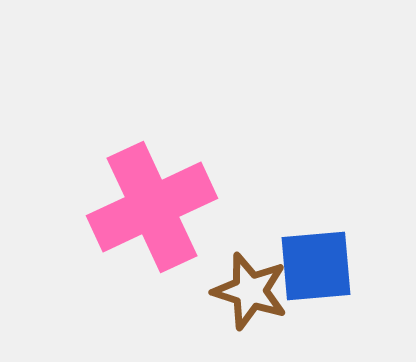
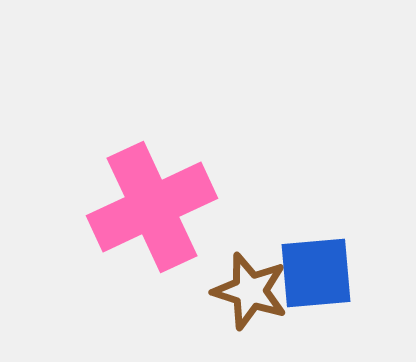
blue square: moved 7 px down
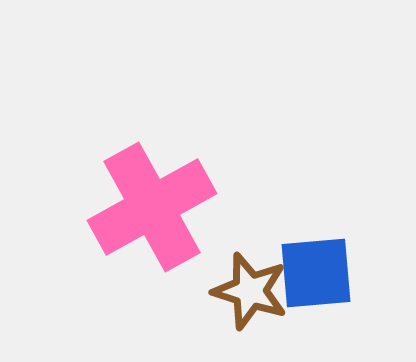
pink cross: rotated 4 degrees counterclockwise
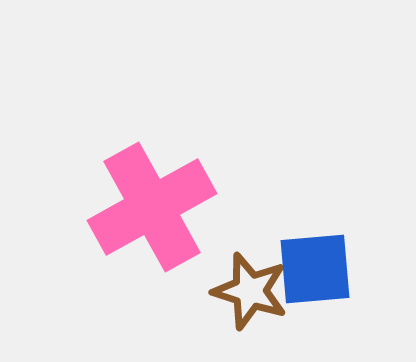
blue square: moved 1 px left, 4 px up
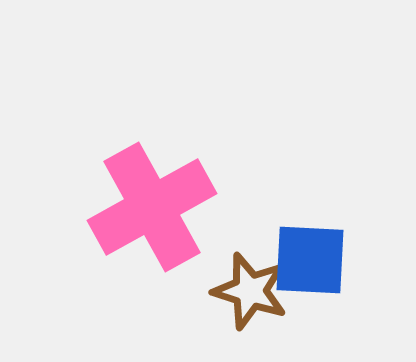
blue square: moved 5 px left, 9 px up; rotated 8 degrees clockwise
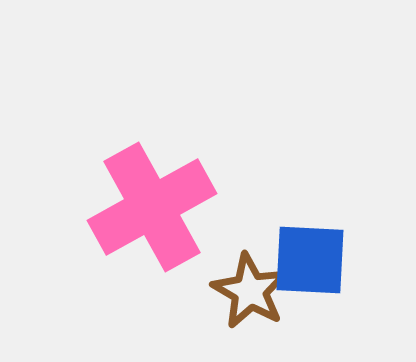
brown star: rotated 12 degrees clockwise
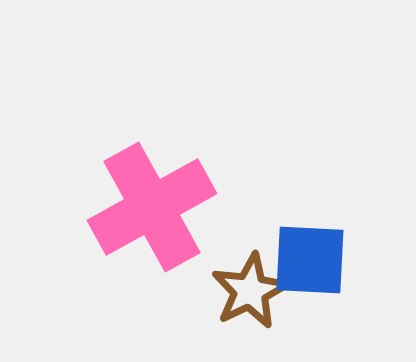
brown star: rotated 16 degrees clockwise
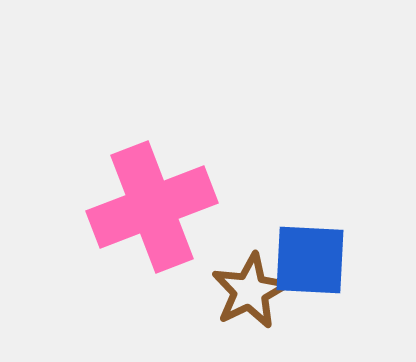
pink cross: rotated 8 degrees clockwise
